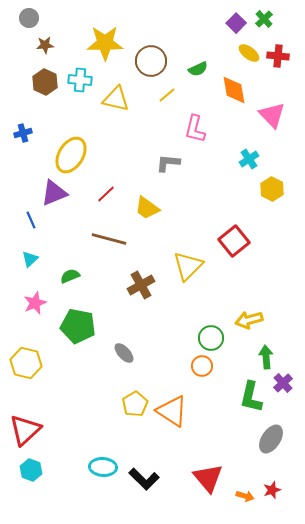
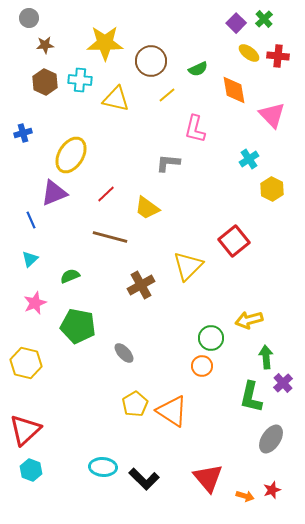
brown line at (109, 239): moved 1 px right, 2 px up
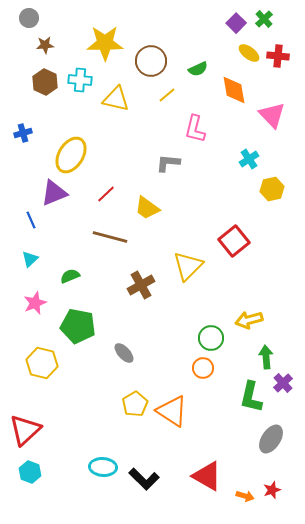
yellow hexagon at (272, 189): rotated 20 degrees clockwise
yellow hexagon at (26, 363): moved 16 px right
orange circle at (202, 366): moved 1 px right, 2 px down
cyan hexagon at (31, 470): moved 1 px left, 2 px down
red triangle at (208, 478): moved 1 px left, 2 px up; rotated 20 degrees counterclockwise
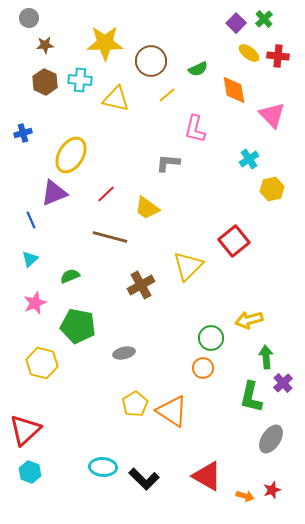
gray ellipse at (124, 353): rotated 60 degrees counterclockwise
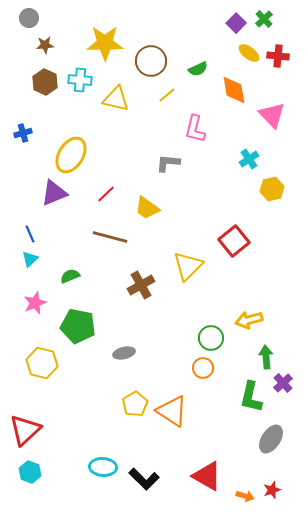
blue line at (31, 220): moved 1 px left, 14 px down
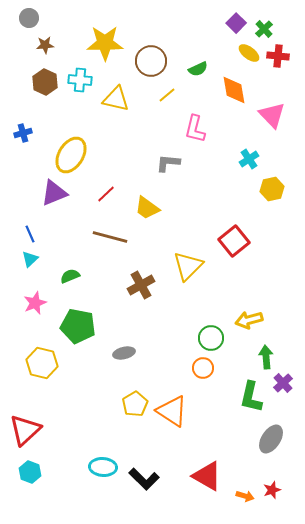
green cross at (264, 19): moved 10 px down
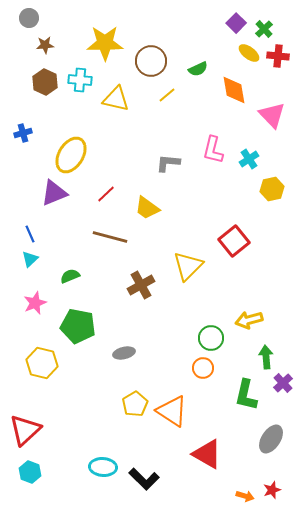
pink L-shape at (195, 129): moved 18 px right, 21 px down
green L-shape at (251, 397): moved 5 px left, 2 px up
red triangle at (207, 476): moved 22 px up
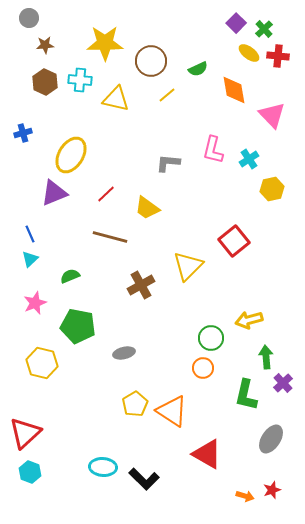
red triangle at (25, 430): moved 3 px down
